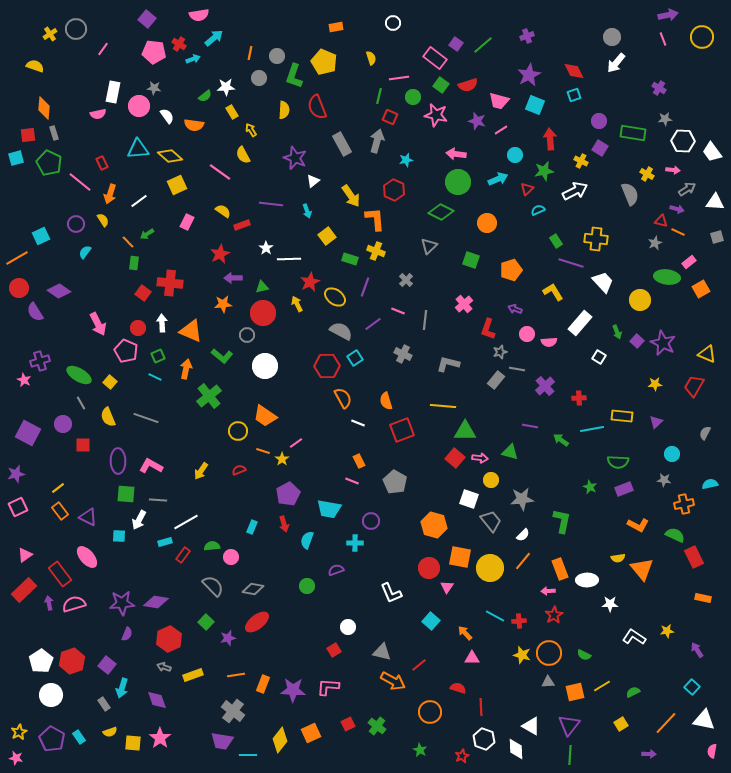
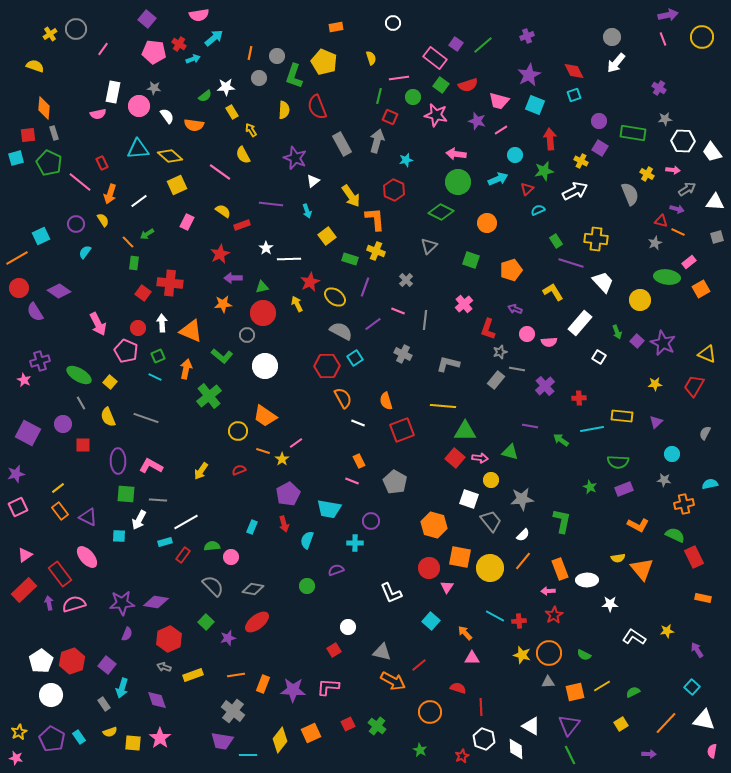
green line at (570, 755): rotated 30 degrees counterclockwise
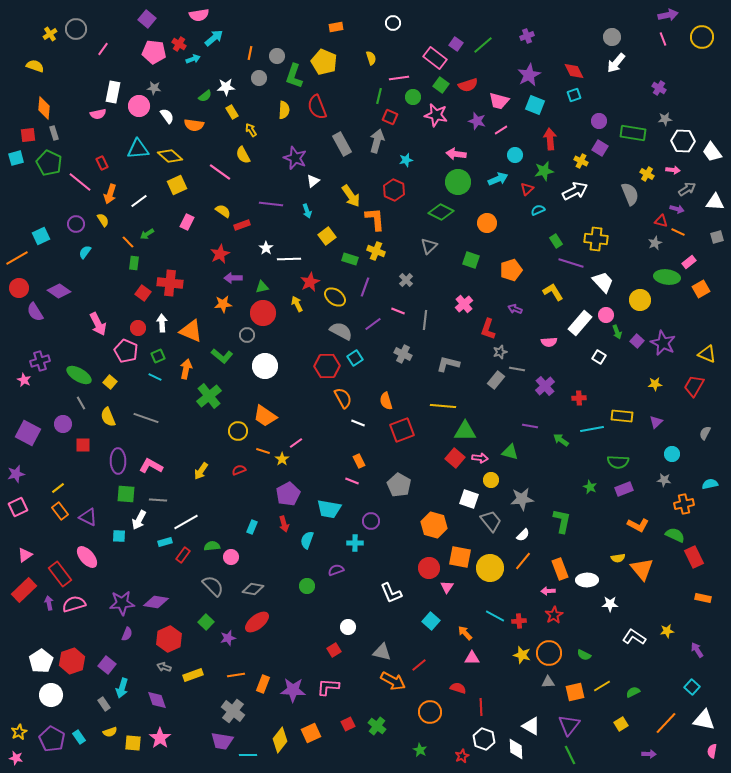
pink circle at (527, 334): moved 79 px right, 19 px up
gray pentagon at (395, 482): moved 4 px right, 3 px down
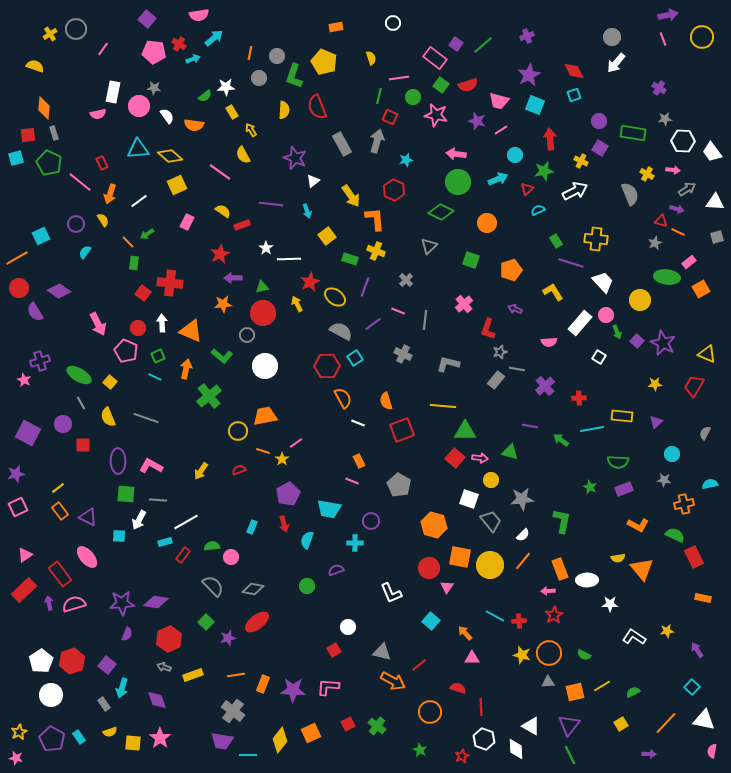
orange trapezoid at (265, 416): rotated 135 degrees clockwise
yellow circle at (490, 568): moved 3 px up
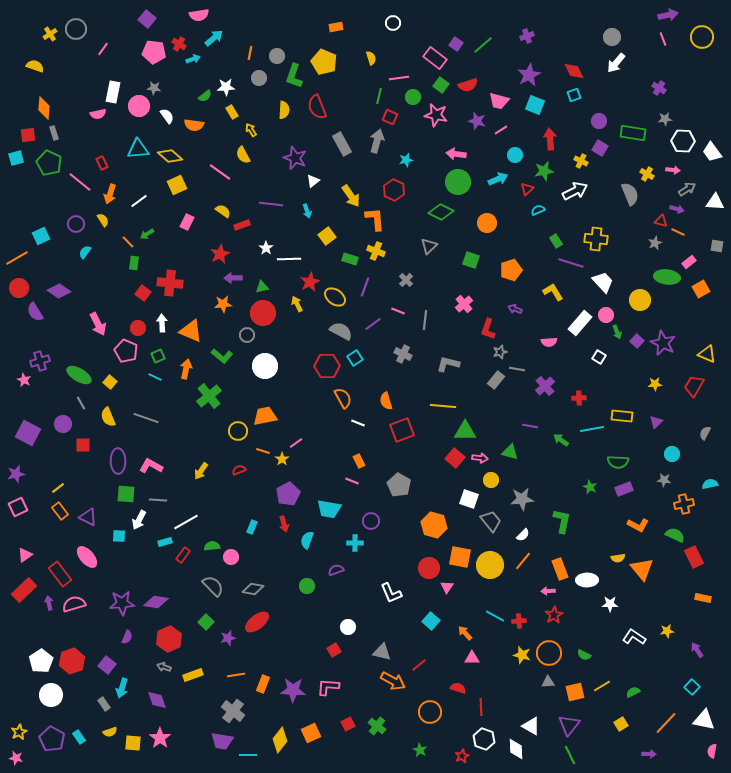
gray square at (717, 237): moved 9 px down; rotated 24 degrees clockwise
purple semicircle at (127, 634): moved 3 px down
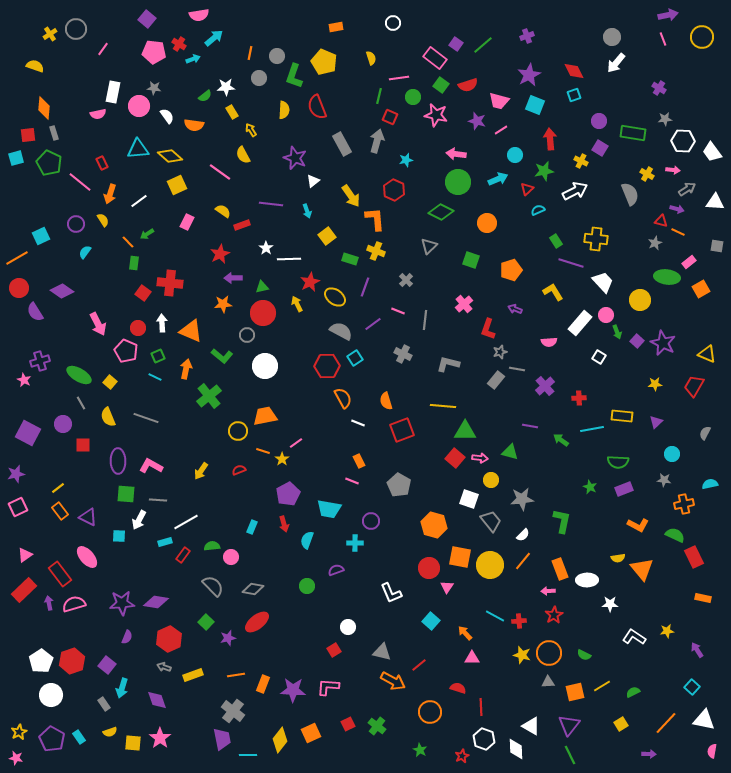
purple diamond at (59, 291): moved 3 px right
purple trapezoid at (222, 741): moved 2 px up; rotated 110 degrees counterclockwise
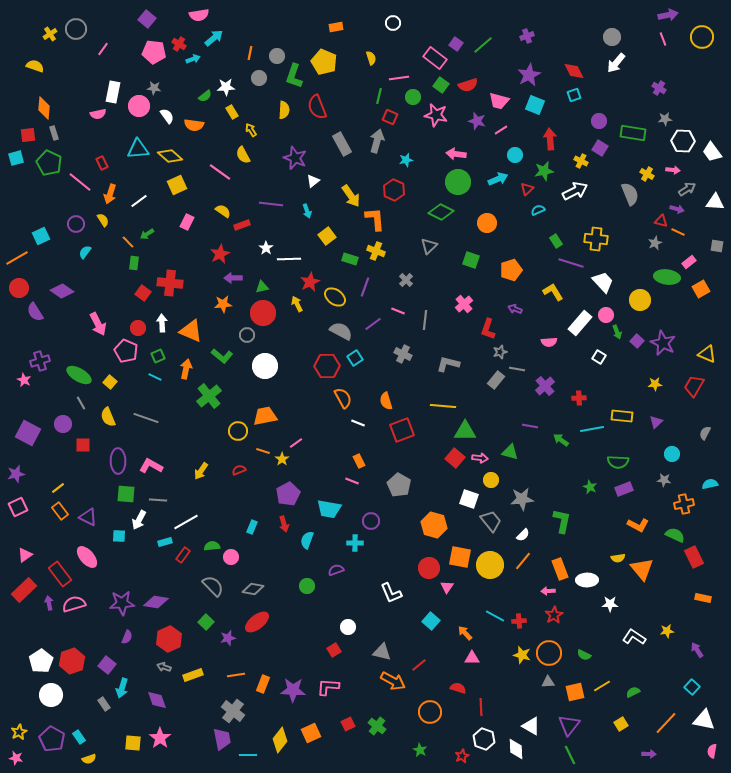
yellow semicircle at (110, 732): moved 21 px left, 27 px down
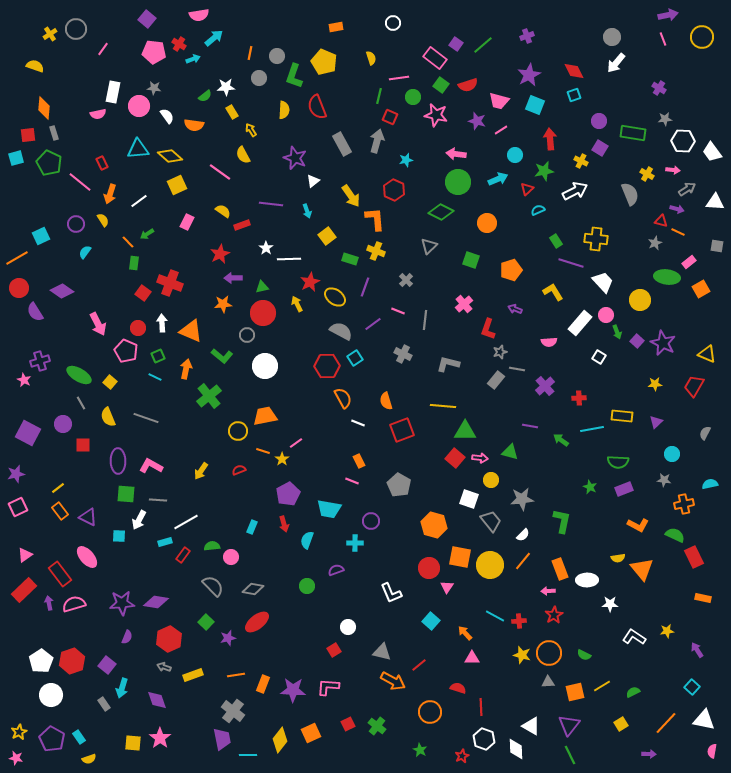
red cross at (170, 283): rotated 15 degrees clockwise
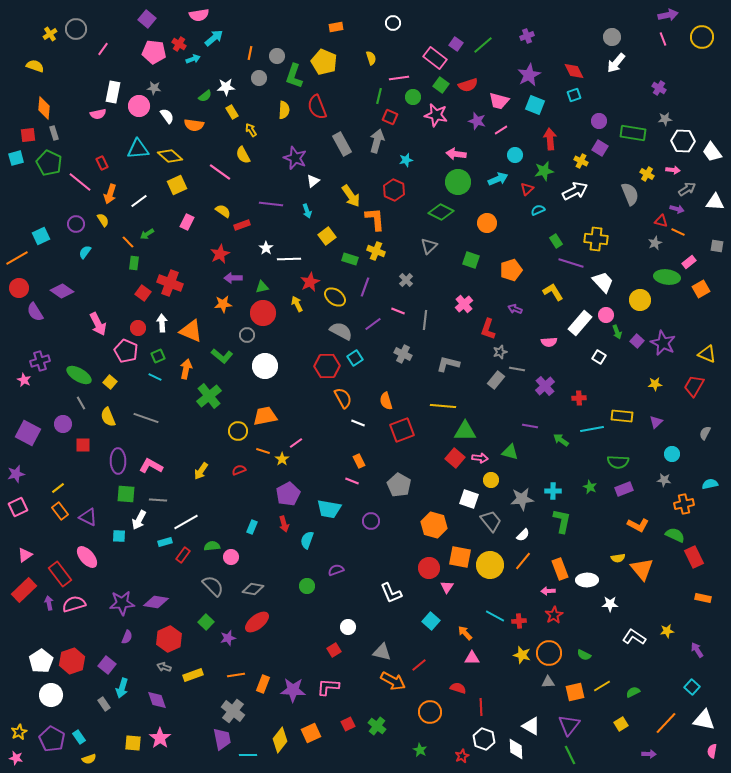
cyan cross at (355, 543): moved 198 px right, 52 px up
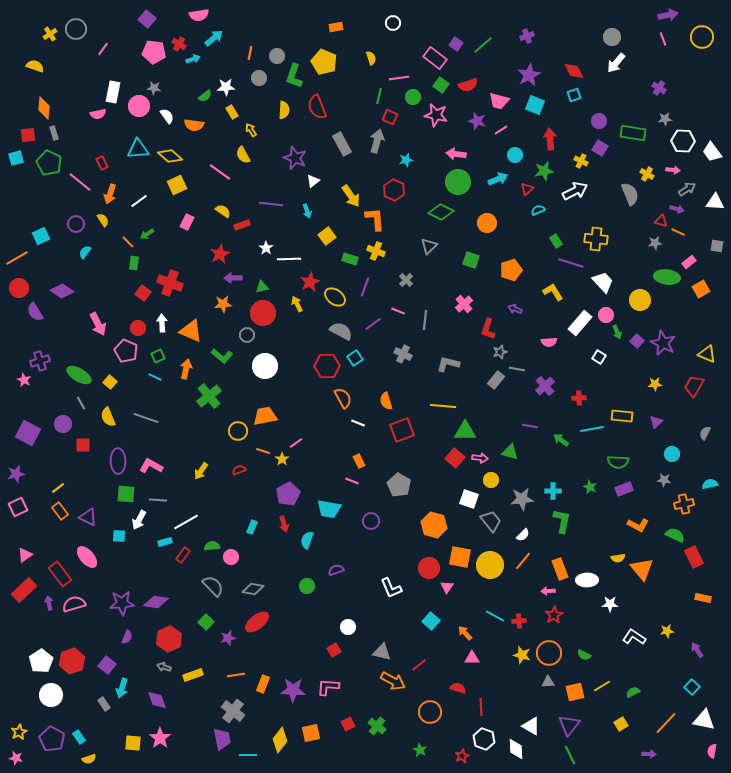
gray star at (655, 243): rotated 16 degrees clockwise
white L-shape at (391, 593): moved 5 px up
orange square at (311, 733): rotated 12 degrees clockwise
